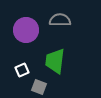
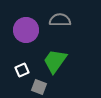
green trapezoid: rotated 28 degrees clockwise
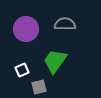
gray semicircle: moved 5 px right, 4 px down
purple circle: moved 1 px up
gray square: rotated 35 degrees counterclockwise
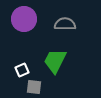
purple circle: moved 2 px left, 10 px up
green trapezoid: rotated 8 degrees counterclockwise
gray square: moved 5 px left; rotated 21 degrees clockwise
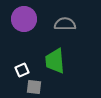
green trapezoid: rotated 32 degrees counterclockwise
